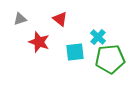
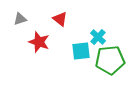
cyan square: moved 6 px right, 1 px up
green pentagon: moved 1 px down
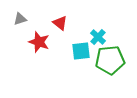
red triangle: moved 4 px down
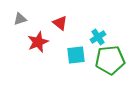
cyan cross: rotated 14 degrees clockwise
red star: moved 1 px left; rotated 30 degrees clockwise
cyan square: moved 5 px left, 4 px down
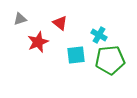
cyan cross: moved 1 px right, 2 px up; rotated 28 degrees counterclockwise
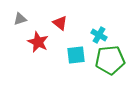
red star: rotated 25 degrees counterclockwise
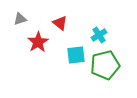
cyan cross: rotated 28 degrees clockwise
red star: rotated 15 degrees clockwise
green pentagon: moved 5 px left, 5 px down; rotated 8 degrees counterclockwise
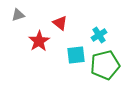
gray triangle: moved 2 px left, 4 px up
red star: moved 1 px right, 1 px up
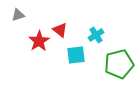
red triangle: moved 7 px down
cyan cross: moved 3 px left
green pentagon: moved 14 px right, 1 px up
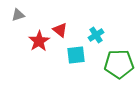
green pentagon: rotated 12 degrees clockwise
